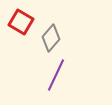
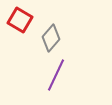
red square: moved 1 px left, 2 px up
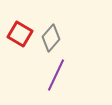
red square: moved 14 px down
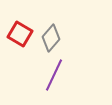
purple line: moved 2 px left
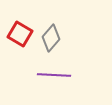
purple line: rotated 68 degrees clockwise
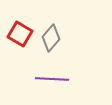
purple line: moved 2 px left, 4 px down
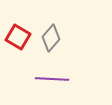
red square: moved 2 px left, 3 px down
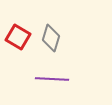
gray diamond: rotated 24 degrees counterclockwise
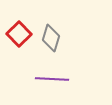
red square: moved 1 px right, 3 px up; rotated 15 degrees clockwise
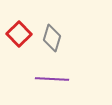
gray diamond: moved 1 px right
